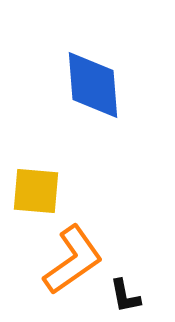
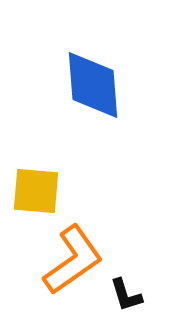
black L-shape: moved 1 px right, 1 px up; rotated 6 degrees counterclockwise
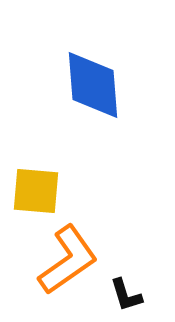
orange L-shape: moved 5 px left
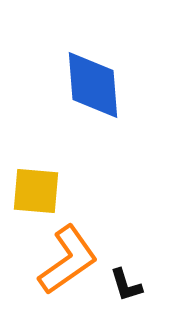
black L-shape: moved 10 px up
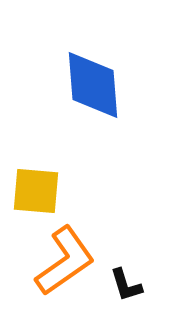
orange L-shape: moved 3 px left, 1 px down
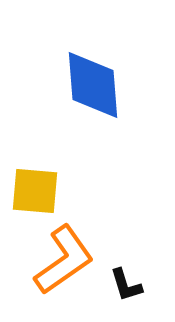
yellow square: moved 1 px left
orange L-shape: moved 1 px left, 1 px up
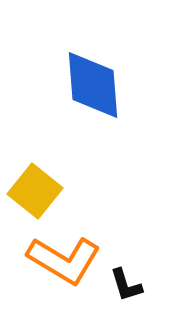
yellow square: rotated 34 degrees clockwise
orange L-shape: rotated 66 degrees clockwise
